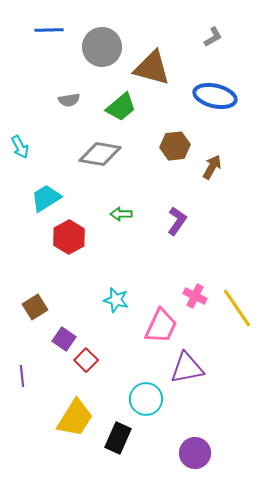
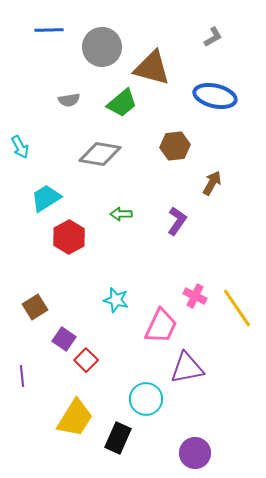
green trapezoid: moved 1 px right, 4 px up
brown arrow: moved 16 px down
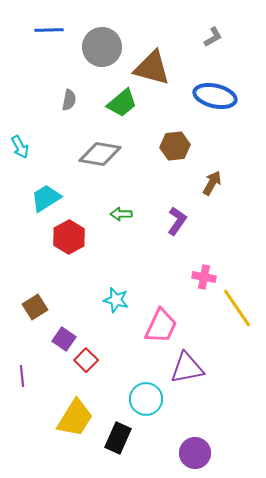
gray semicircle: rotated 70 degrees counterclockwise
pink cross: moved 9 px right, 19 px up; rotated 15 degrees counterclockwise
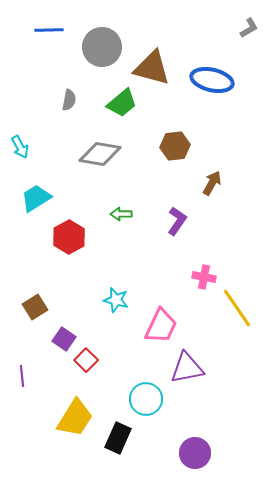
gray L-shape: moved 36 px right, 9 px up
blue ellipse: moved 3 px left, 16 px up
cyan trapezoid: moved 10 px left
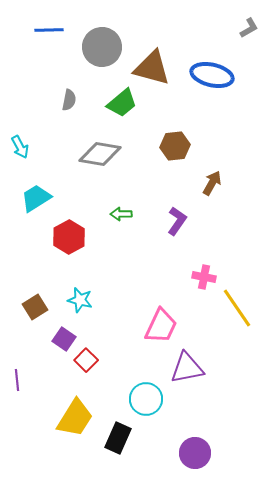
blue ellipse: moved 5 px up
cyan star: moved 36 px left
purple line: moved 5 px left, 4 px down
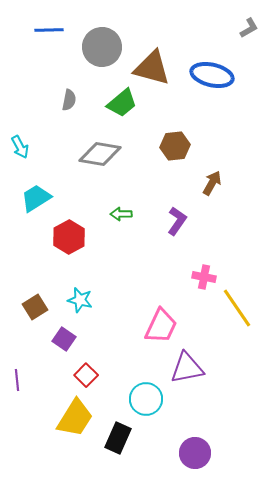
red square: moved 15 px down
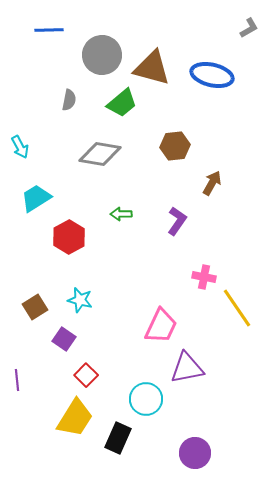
gray circle: moved 8 px down
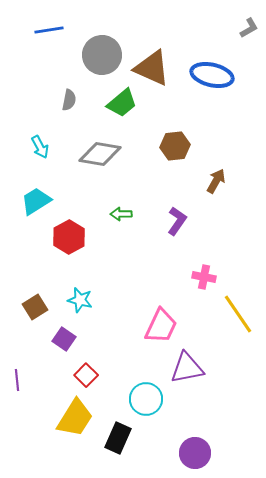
blue line: rotated 8 degrees counterclockwise
brown triangle: rotated 9 degrees clockwise
cyan arrow: moved 20 px right
brown arrow: moved 4 px right, 2 px up
cyan trapezoid: moved 3 px down
yellow line: moved 1 px right, 6 px down
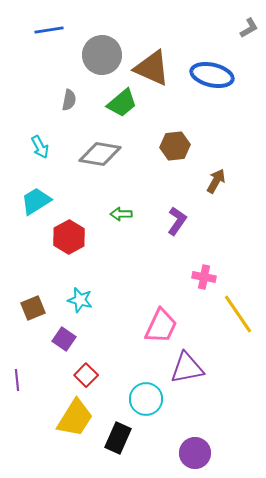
brown square: moved 2 px left, 1 px down; rotated 10 degrees clockwise
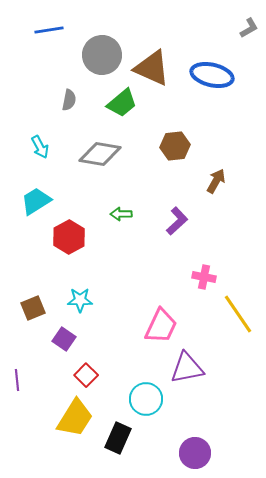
purple L-shape: rotated 12 degrees clockwise
cyan star: rotated 15 degrees counterclockwise
